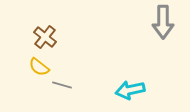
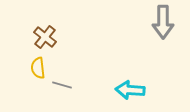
yellow semicircle: moved 1 px left, 1 px down; rotated 45 degrees clockwise
cyan arrow: rotated 16 degrees clockwise
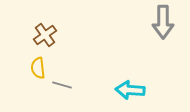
brown cross: moved 2 px up; rotated 15 degrees clockwise
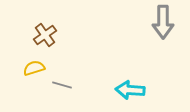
yellow semicircle: moved 4 px left; rotated 80 degrees clockwise
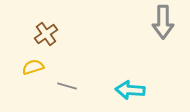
brown cross: moved 1 px right, 1 px up
yellow semicircle: moved 1 px left, 1 px up
gray line: moved 5 px right, 1 px down
